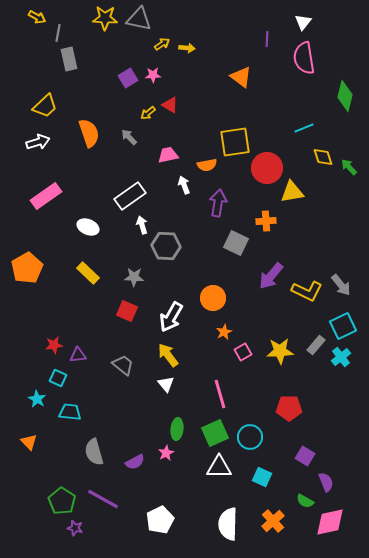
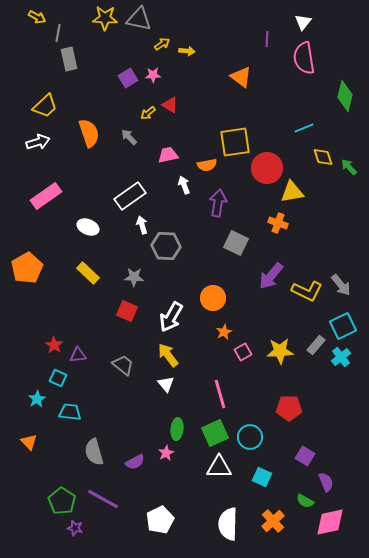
yellow arrow at (187, 48): moved 3 px down
orange cross at (266, 221): moved 12 px right, 2 px down; rotated 24 degrees clockwise
red star at (54, 345): rotated 30 degrees counterclockwise
cyan star at (37, 399): rotated 12 degrees clockwise
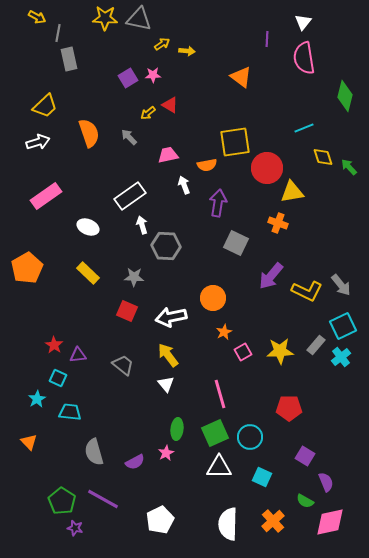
white arrow at (171, 317): rotated 48 degrees clockwise
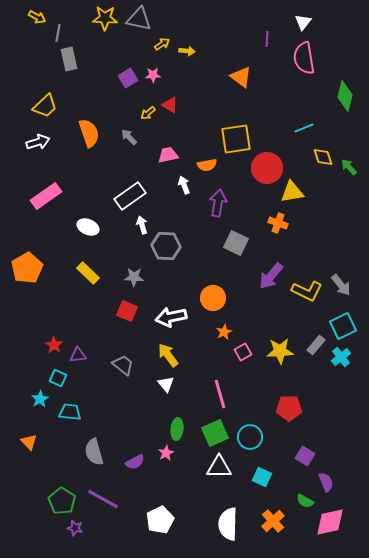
yellow square at (235, 142): moved 1 px right, 3 px up
cyan star at (37, 399): moved 3 px right
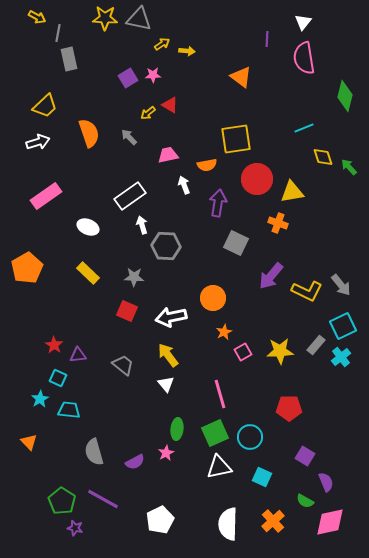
red circle at (267, 168): moved 10 px left, 11 px down
cyan trapezoid at (70, 412): moved 1 px left, 2 px up
white triangle at (219, 467): rotated 12 degrees counterclockwise
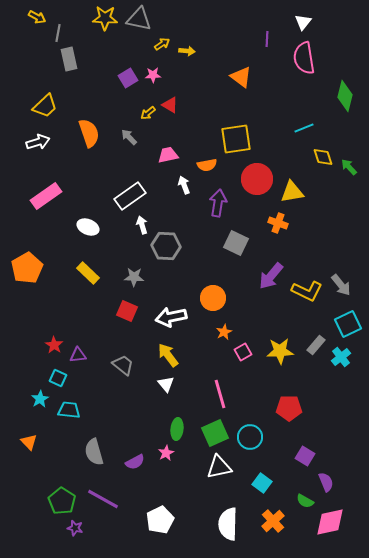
cyan square at (343, 326): moved 5 px right, 2 px up
cyan square at (262, 477): moved 6 px down; rotated 12 degrees clockwise
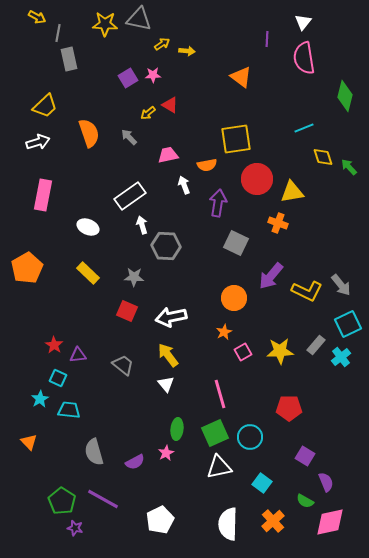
yellow star at (105, 18): moved 6 px down
pink rectangle at (46, 196): moved 3 px left, 1 px up; rotated 44 degrees counterclockwise
orange circle at (213, 298): moved 21 px right
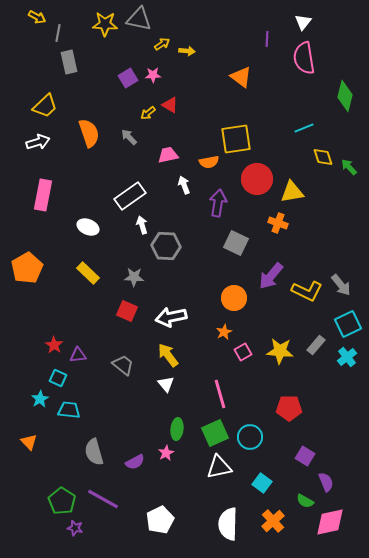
gray rectangle at (69, 59): moved 3 px down
orange semicircle at (207, 165): moved 2 px right, 3 px up
yellow star at (280, 351): rotated 8 degrees clockwise
cyan cross at (341, 357): moved 6 px right
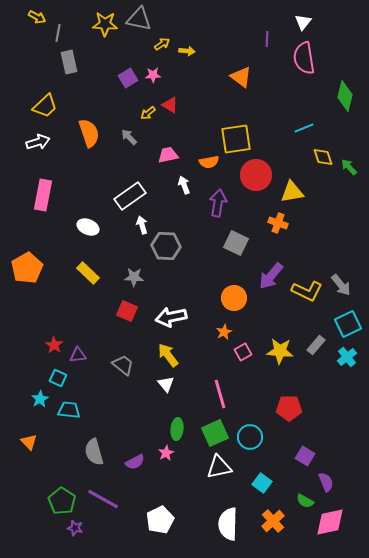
red circle at (257, 179): moved 1 px left, 4 px up
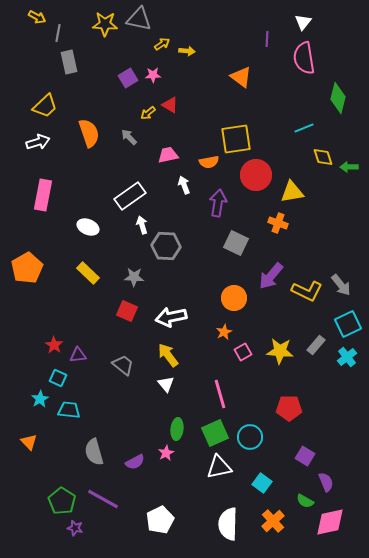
green diamond at (345, 96): moved 7 px left, 2 px down
green arrow at (349, 167): rotated 48 degrees counterclockwise
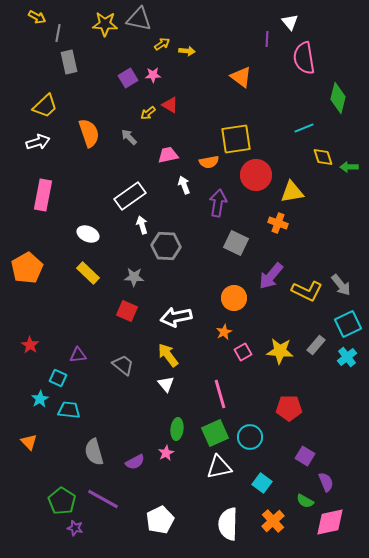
white triangle at (303, 22): moved 13 px left; rotated 18 degrees counterclockwise
white ellipse at (88, 227): moved 7 px down
white arrow at (171, 317): moved 5 px right
red star at (54, 345): moved 24 px left
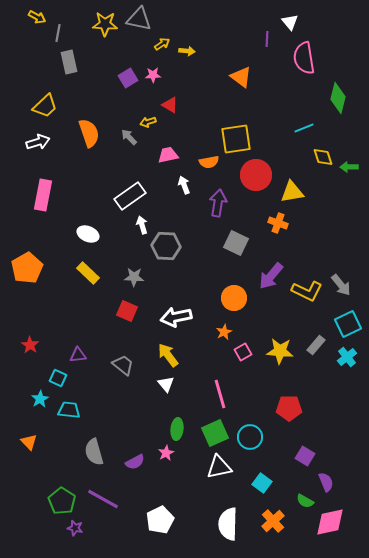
yellow arrow at (148, 113): moved 9 px down; rotated 21 degrees clockwise
